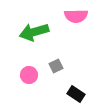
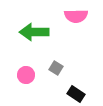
green arrow: rotated 16 degrees clockwise
gray square: moved 2 px down; rotated 32 degrees counterclockwise
pink circle: moved 3 px left
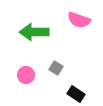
pink semicircle: moved 3 px right, 4 px down; rotated 20 degrees clockwise
